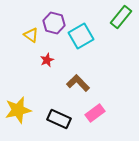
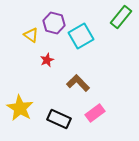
yellow star: moved 2 px right, 2 px up; rotated 28 degrees counterclockwise
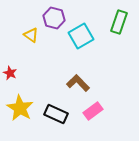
green rectangle: moved 2 px left, 5 px down; rotated 20 degrees counterclockwise
purple hexagon: moved 5 px up
red star: moved 37 px left, 13 px down; rotated 24 degrees counterclockwise
pink rectangle: moved 2 px left, 2 px up
black rectangle: moved 3 px left, 5 px up
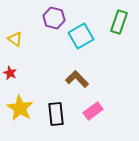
yellow triangle: moved 16 px left, 4 px down
brown L-shape: moved 1 px left, 4 px up
black rectangle: rotated 60 degrees clockwise
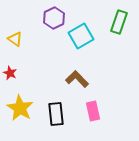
purple hexagon: rotated 20 degrees clockwise
pink rectangle: rotated 66 degrees counterclockwise
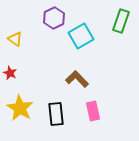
green rectangle: moved 2 px right, 1 px up
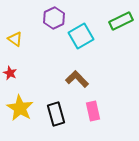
green rectangle: rotated 45 degrees clockwise
black rectangle: rotated 10 degrees counterclockwise
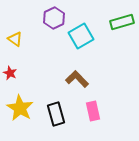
green rectangle: moved 1 px right, 1 px down; rotated 10 degrees clockwise
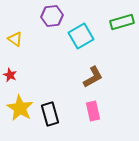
purple hexagon: moved 2 px left, 2 px up; rotated 20 degrees clockwise
red star: moved 2 px down
brown L-shape: moved 16 px right, 2 px up; rotated 105 degrees clockwise
black rectangle: moved 6 px left
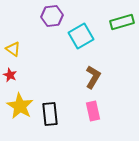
yellow triangle: moved 2 px left, 10 px down
brown L-shape: rotated 30 degrees counterclockwise
yellow star: moved 2 px up
black rectangle: rotated 10 degrees clockwise
